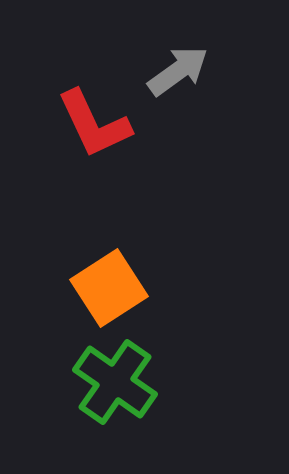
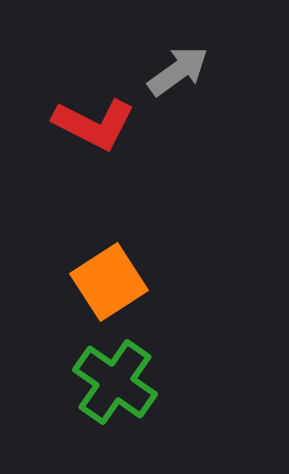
red L-shape: rotated 38 degrees counterclockwise
orange square: moved 6 px up
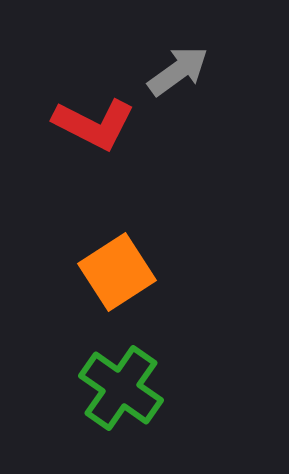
orange square: moved 8 px right, 10 px up
green cross: moved 6 px right, 6 px down
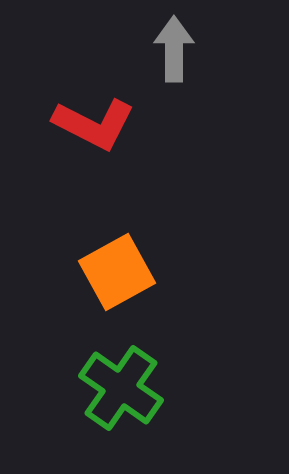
gray arrow: moved 4 px left, 22 px up; rotated 54 degrees counterclockwise
orange square: rotated 4 degrees clockwise
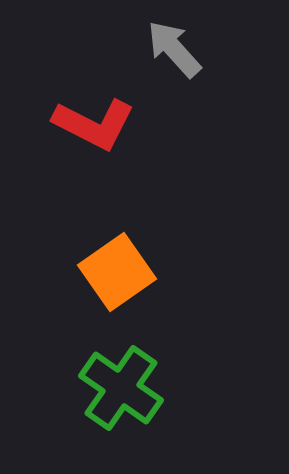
gray arrow: rotated 42 degrees counterclockwise
orange square: rotated 6 degrees counterclockwise
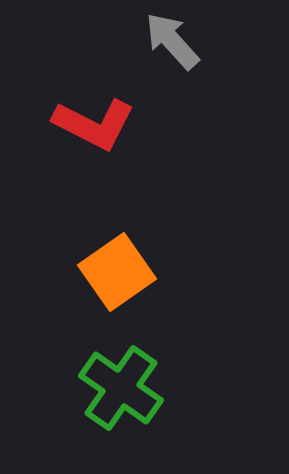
gray arrow: moved 2 px left, 8 px up
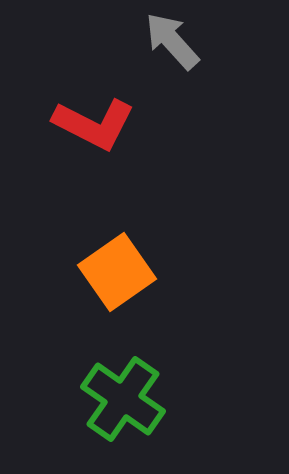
green cross: moved 2 px right, 11 px down
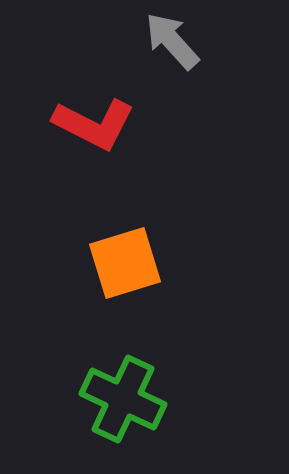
orange square: moved 8 px right, 9 px up; rotated 18 degrees clockwise
green cross: rotated 10 degrees counterclockwise
